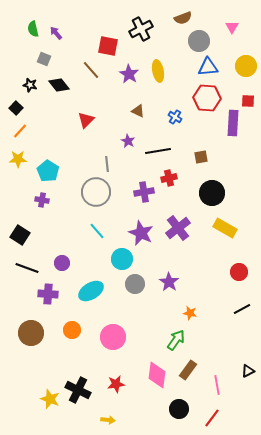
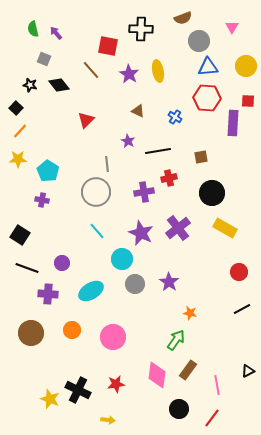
black cross at (141, 29): rotated 30 degrees clockwise
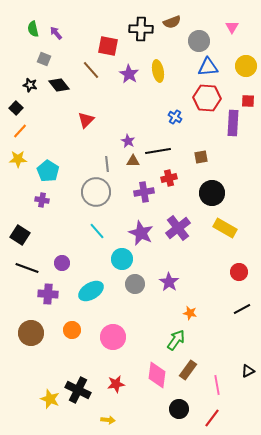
brown semicircle at (183, 18): moved 11 px left, 4 px down
brown triangle at (138, 111): moved 5 px left, 50 px down; rotated 24 degrees counterclockwise
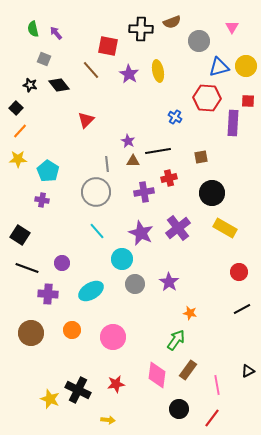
blue triangle at (208, 67): moved 11 px right; rotated 10 degrees counterclockwise
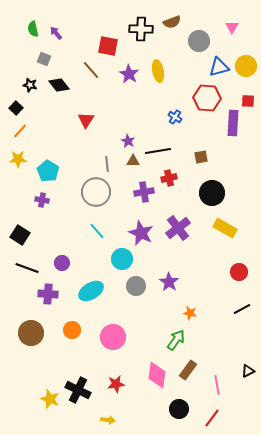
red triangle at (86, 120): rotated 12 degrees counterclockwise
gray circle at (135, 284): moved 1 px right, 2 px down
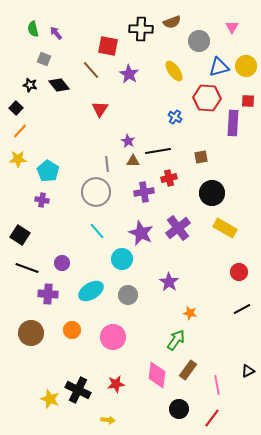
yellow ellipse at (158, 71): moved 16 px right; rotated 25 degrees counterclockwise
red triangle at (86, 120): moved 14 px right, 11 px up
gray circle at (136, 286): moved 8 px left, 9 px down
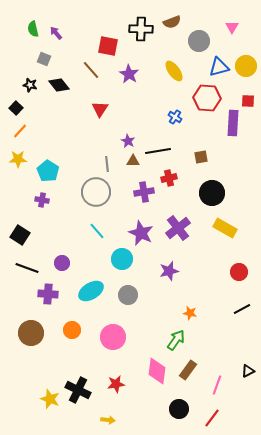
purple star at (169, 282): moved 11 px up; rotated 24 degrees clockwise
pink diamond at (157, 375): moved 4 px up
pink line at (217, 385): rotated 30 degrees clockwise
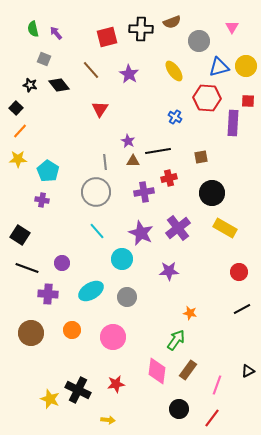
red square at (108, 46): moved 1 px left, 9 px up; rotated 25 degrees counterclockwise
gray line at (107, 164): moved 2 px left, 2 px up
purple star at (169, 271): rotated 12 degrees clockwise
gray circle at (128, 295): moved 1 px left, 2 px down
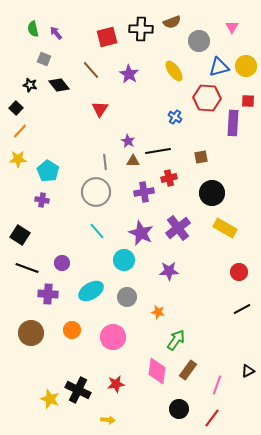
cyan circle at (122, 259): moved 2 px right, 1 px down
orange star at (190, 313): moved 32 px left, 1 px up
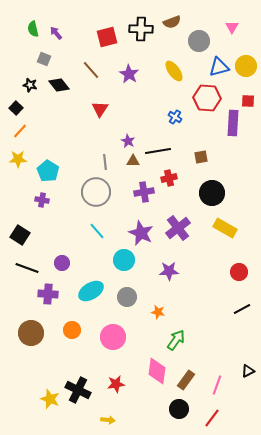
brown rectangle at (188, 370): moved 2 px left, 10 px down
